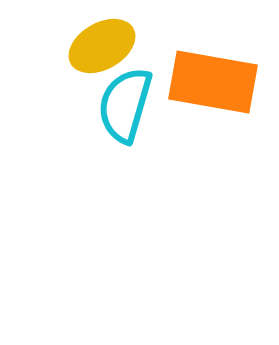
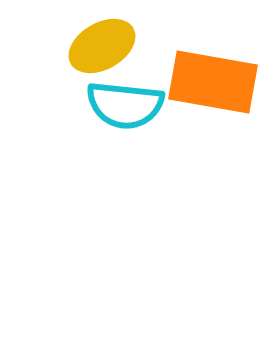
cyan semicircle: rotated 100 degrees counterclockwise
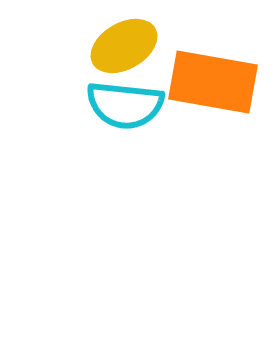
yellow ellipse: moved 22 px right
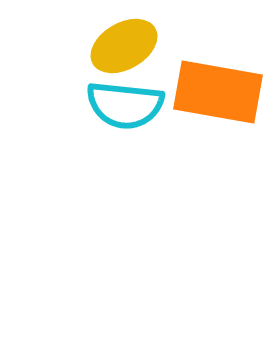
orange rectangle: moved 5 px right, 10 px down
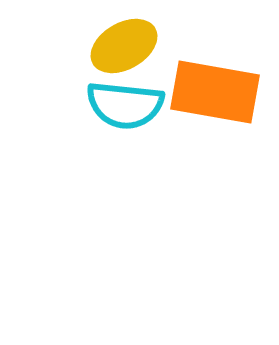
orange rectangle: moved 3 px left
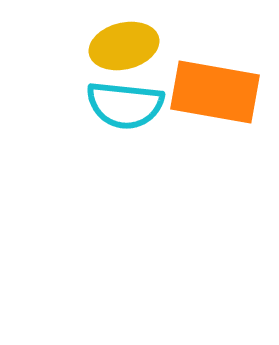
yellow ellipse: rotated 16 degrees clockwise
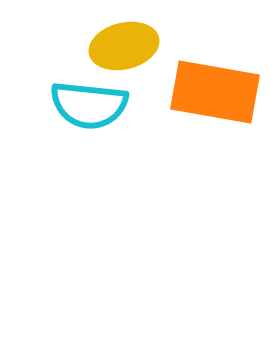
cyan semicircle: moved 36 px left
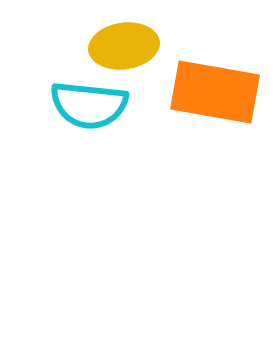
yellow ellipse: rotated 6 degrees clockwise
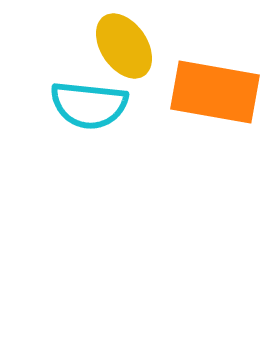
yellow ellipse: rotated 64 degrees clockwise
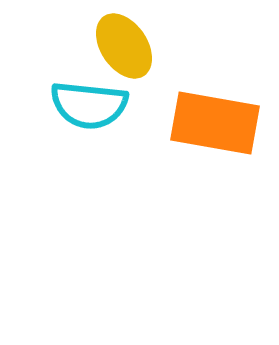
orange rectangle: moved 31 px down
